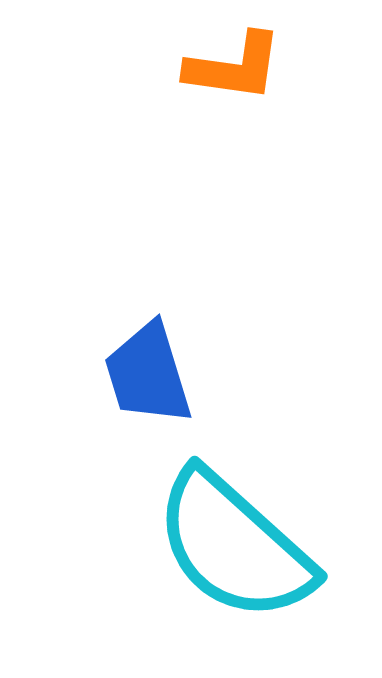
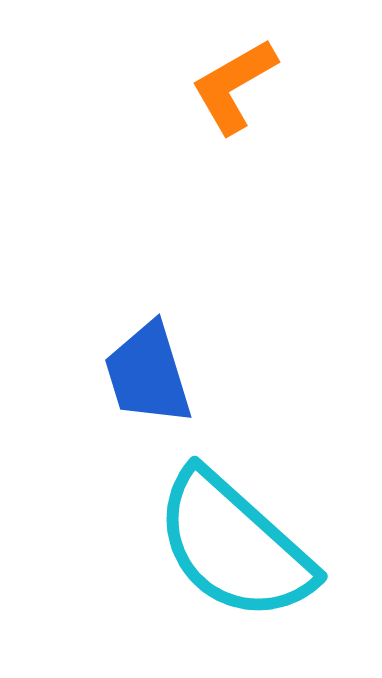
orange L-shape: moved 19 px down; rotated 142 degrees clockwise
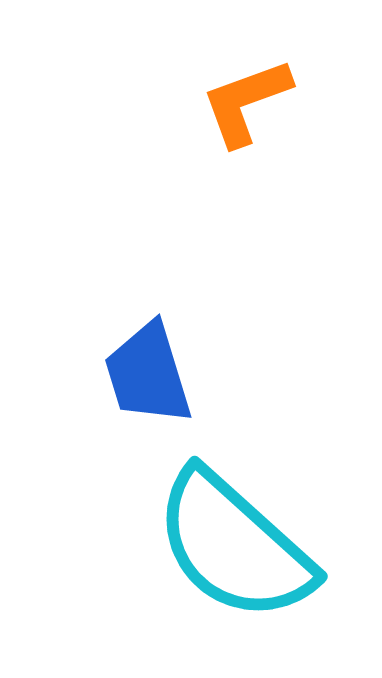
orange L-shape: moved 12 px right, 16 px down; rotated 10 degrees clockwise
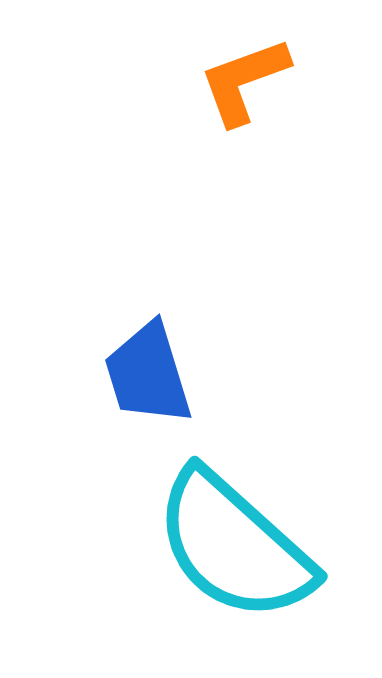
orange L-shape: moved 2 px left, 21 px up
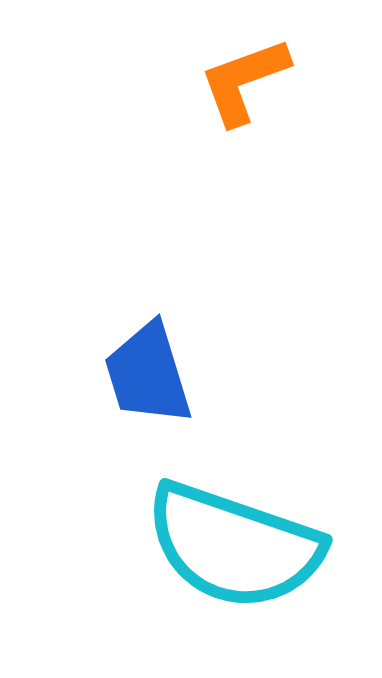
cyan semicircle: rotated 23 degrees counterclockwise
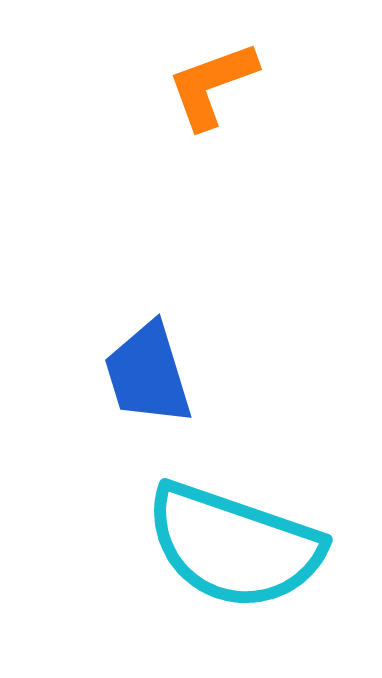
orange L-shape: moved 32 px left, 4 px down
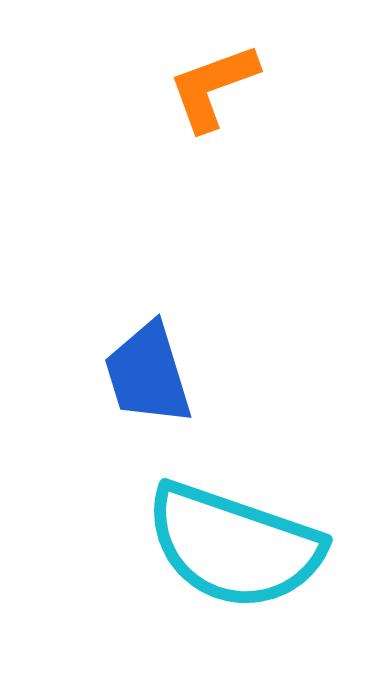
orange L-shape: moved 1 px right, 2 px down
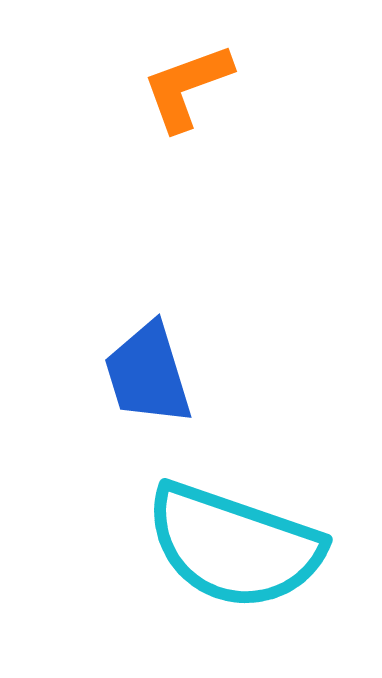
orange L-shape: moved 26 px left
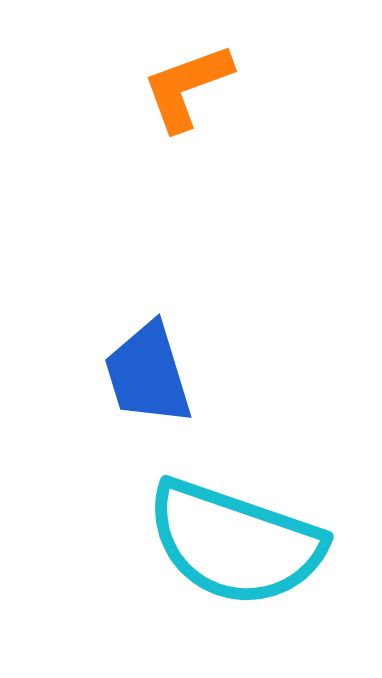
cyan semicircle: moved 1 px right, 3 px up
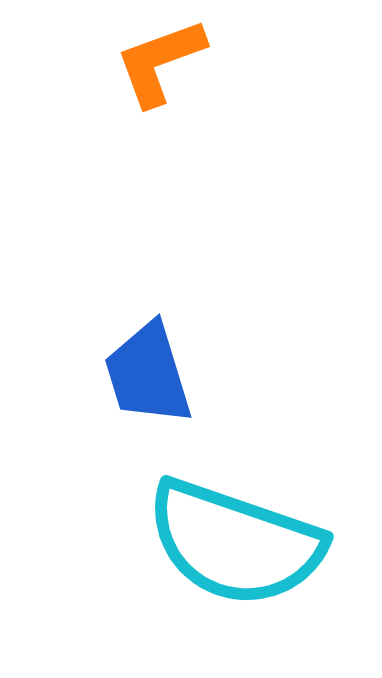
orange L-shape: moved 27 px left, 25 px up
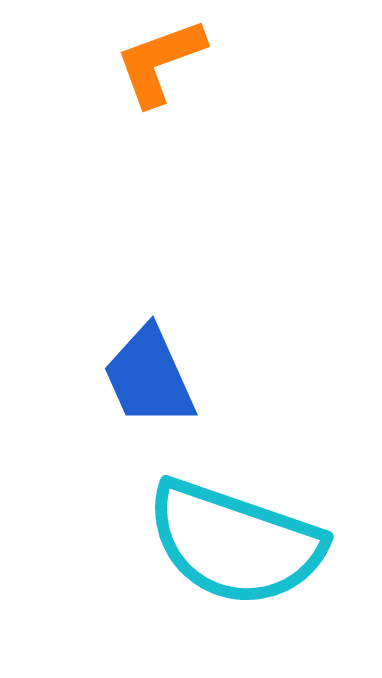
blue trapezoid: moved 1 px right, 3 px down; rotated 7 degrees counterclockwise
